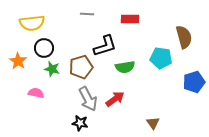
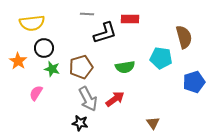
black L-shape: moved 13 px up
pink semicircle: rotated 70 degrees counterclockwise
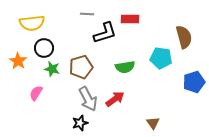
black star: rotated 28 degrees counterclockwise
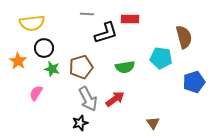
black L-shape: moved 1 px right
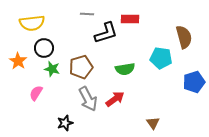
green semicircle: moved 2 px down
black star: moved 15 px left
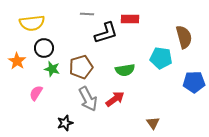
orange star: moved 1 px left
green semicircle: moved 1 px down
blue pentagon: rotated 15 degrees clockwise
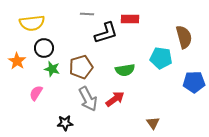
black star: rotated 14 degrees clockwise
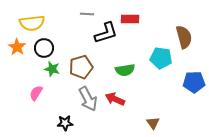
orange star: moved 14 px up
red arrow: rotated 120 degrees counterclockwise
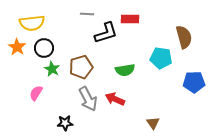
green star: rotated 14 degrees clockwise
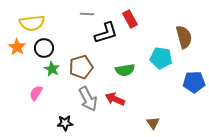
red rectangle: rotated 60 degrees clockwise
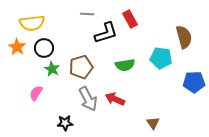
green semicircle: moved 5 px up
